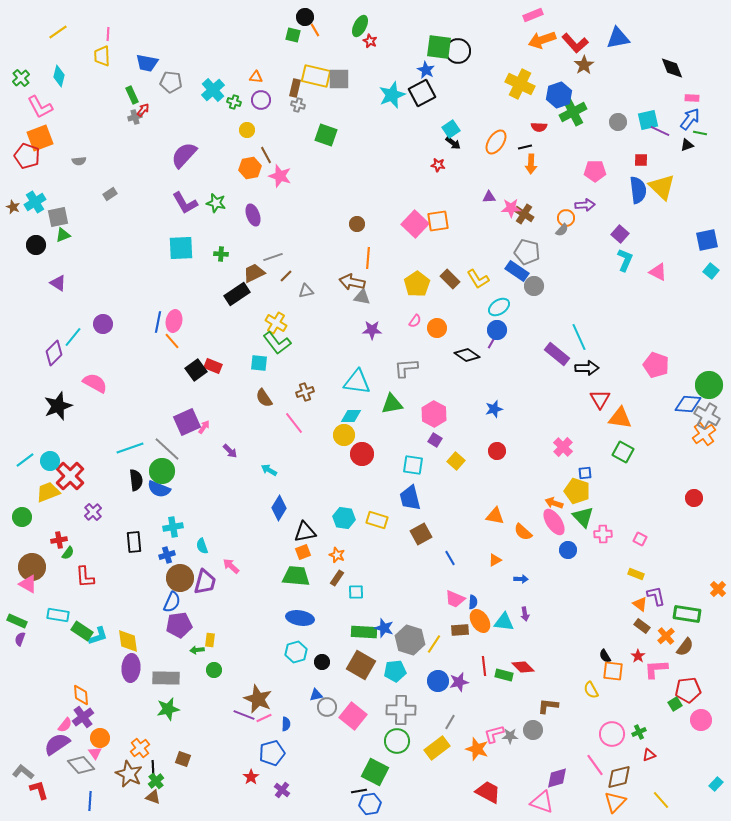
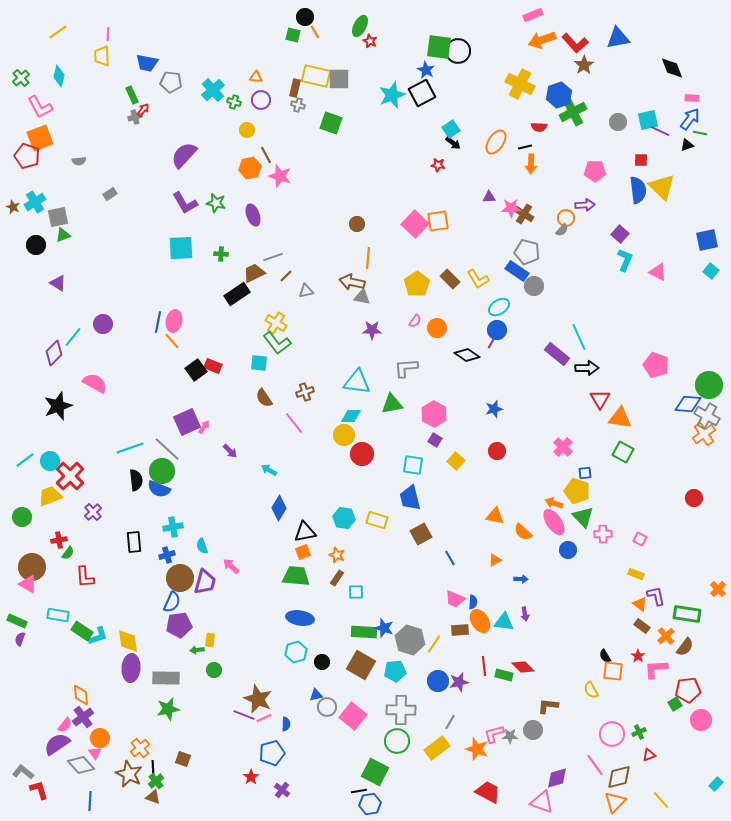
orange line at (315, 30): moved 2 px down
green square at (326, 135): moved 5 px right, 12 px up
yellow trapezoid at (48, 492): moved 2 px right, 4 px down
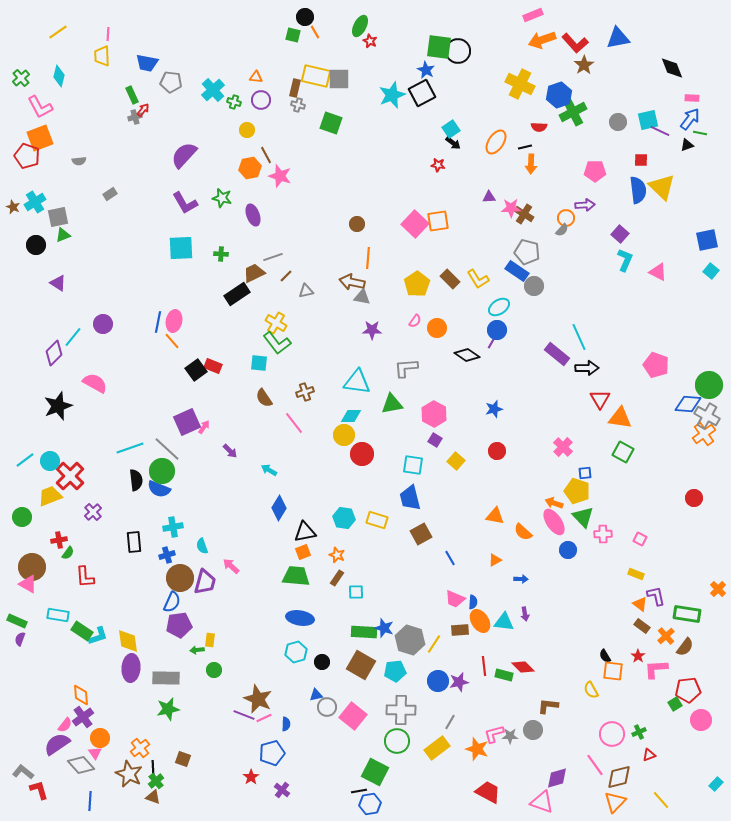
green star at (216, 203): moved 6 px right, 5 px up
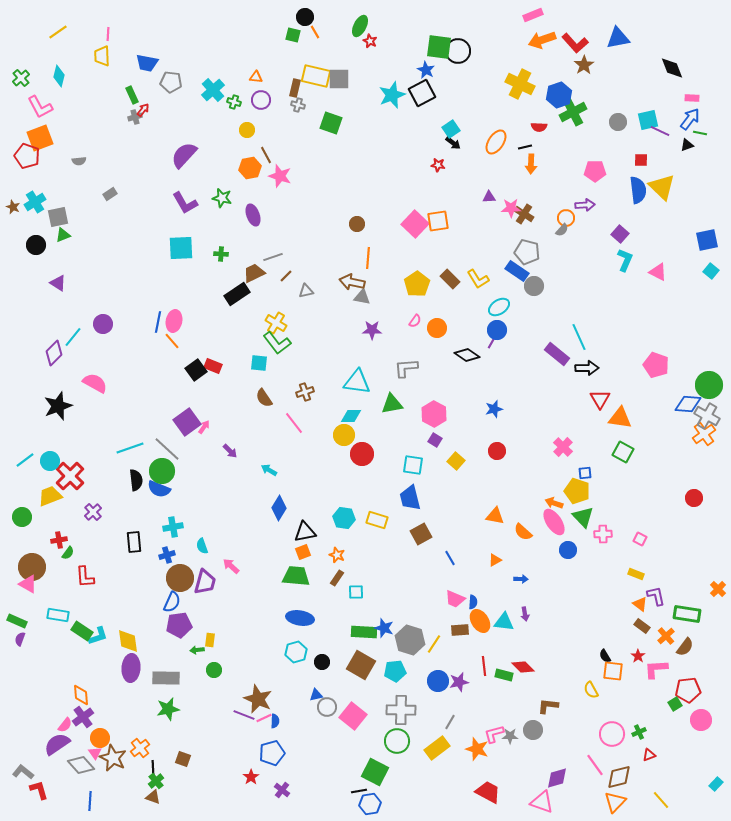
purple square at (187, 422): rotated 12 degrees counterclockwise
blue semicircle at (286, 724): moved 11 px left, 3 px up
brown star at (129, 774): moved 16 px left, 16 px up
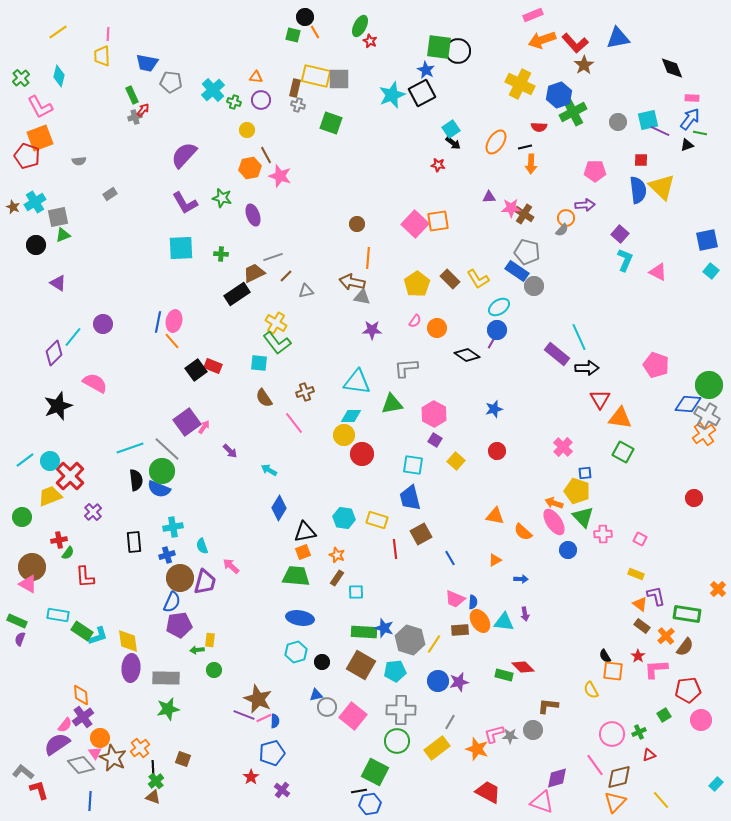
red line at (484, 666): moved 89 px left, 117 px up
green square at (675, 704): moved 11 px left, 11 px down
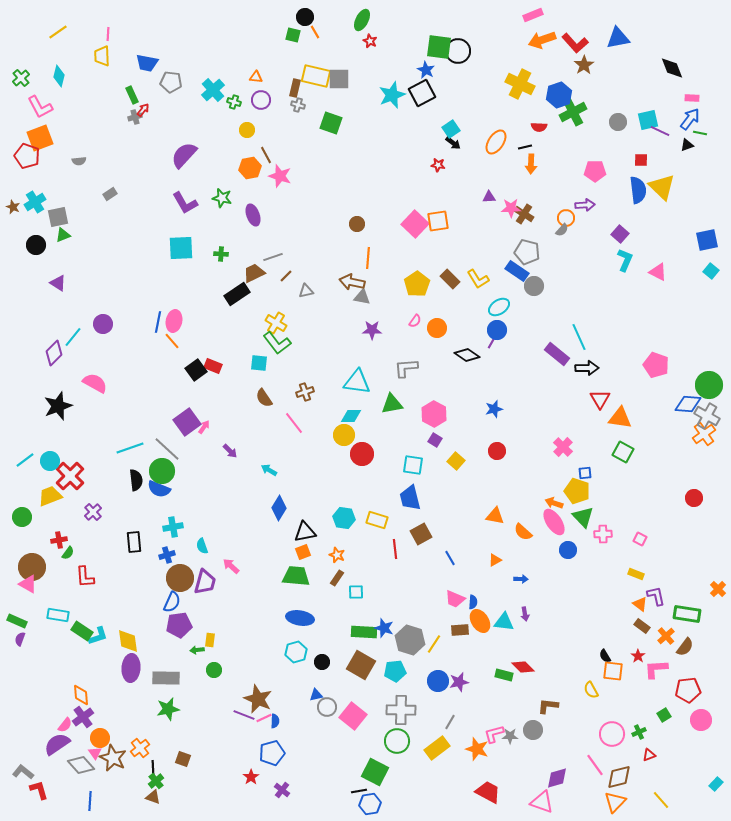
green ellipse at (360, 26): moved 2 px right, 6 px up
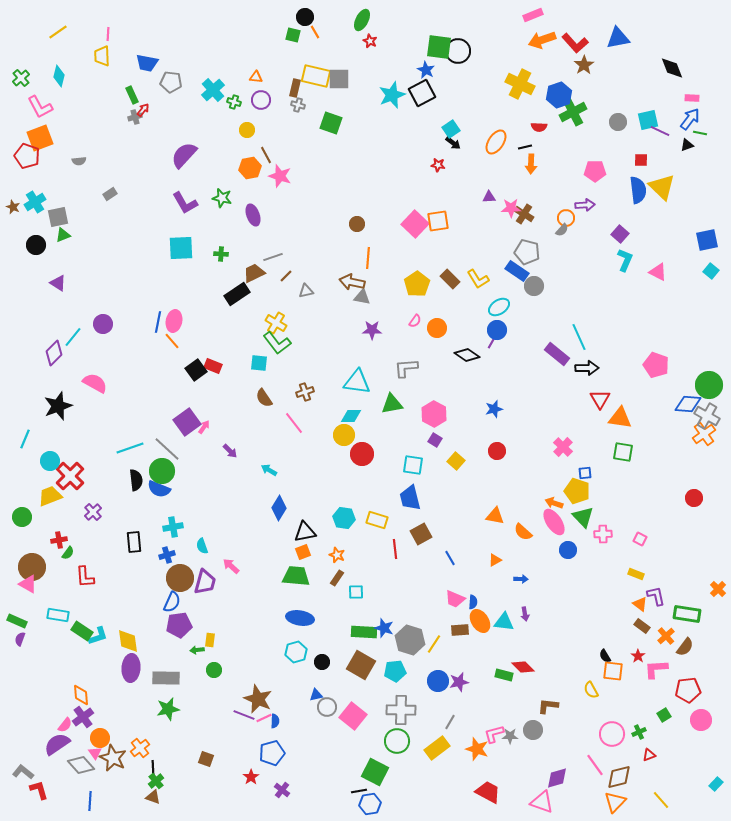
green square at (623, 452): rotated 20 degrees counterclockwise
cyan line at (25, 460): moved 21 px up; rotated 30 degrees counterclockwise
brown square at (183, 759): moved 23 px right
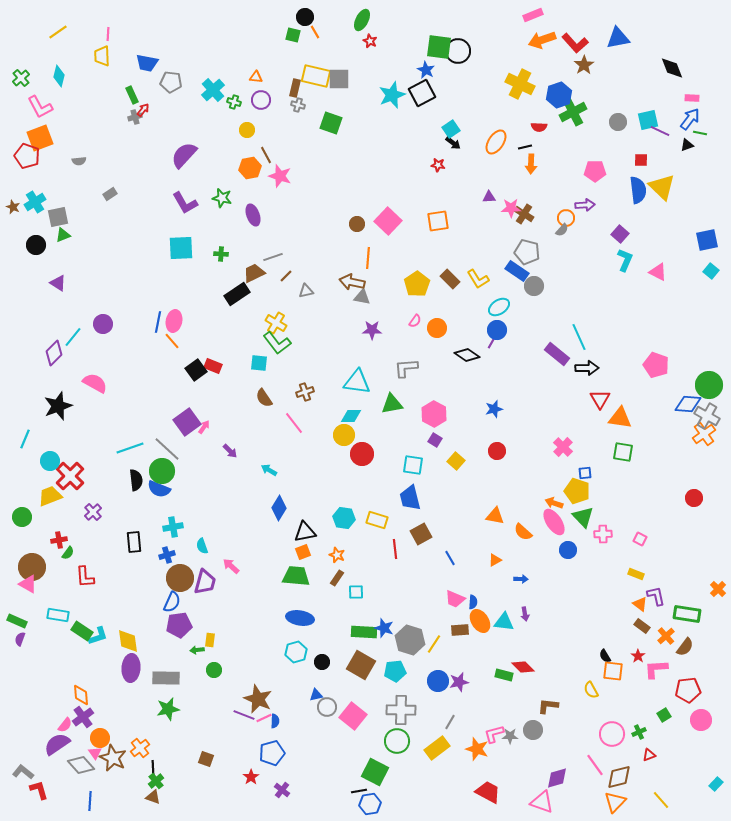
pink square at (415, 224): moved 27 px left, 3 px up
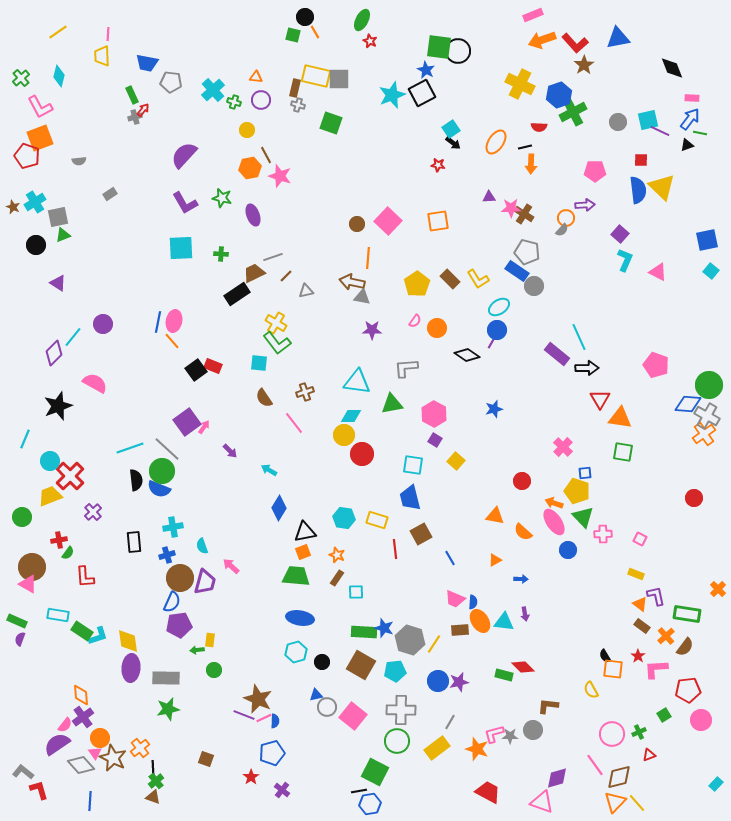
red circle at (497, 451): moved 25 px right, 30 px down
orange square at (613, 671): moved 2 px up
yellow line at (661, 800): moved 24 px left, 3 px down
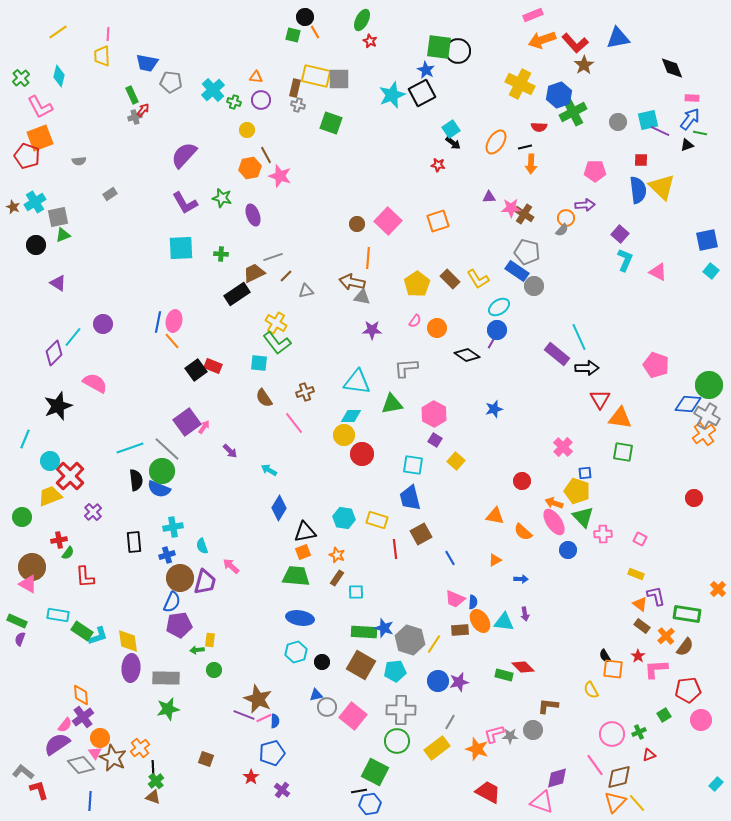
orange square at (438, 221): rotated 10 degrees counterclockwise
